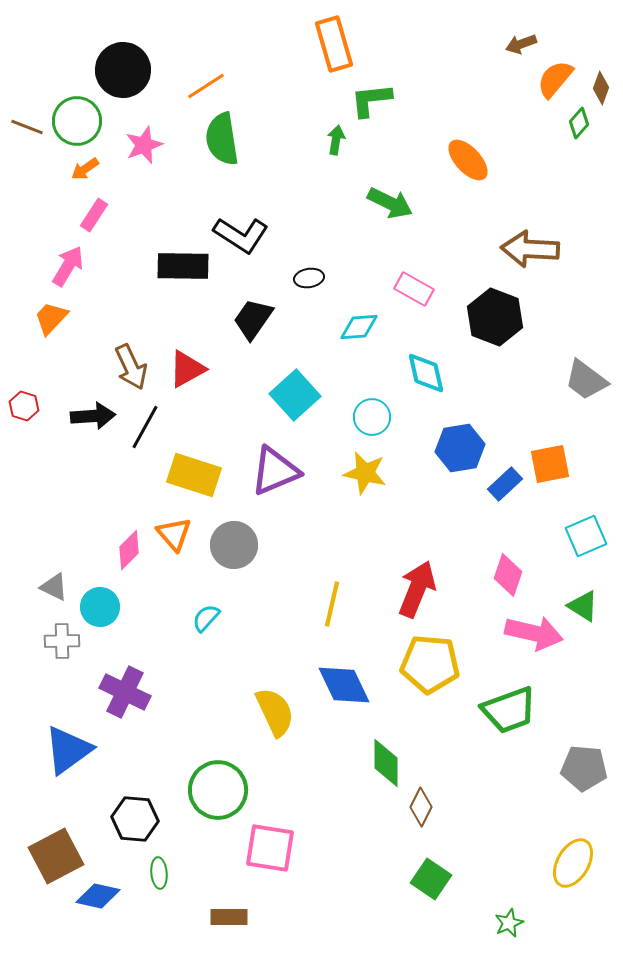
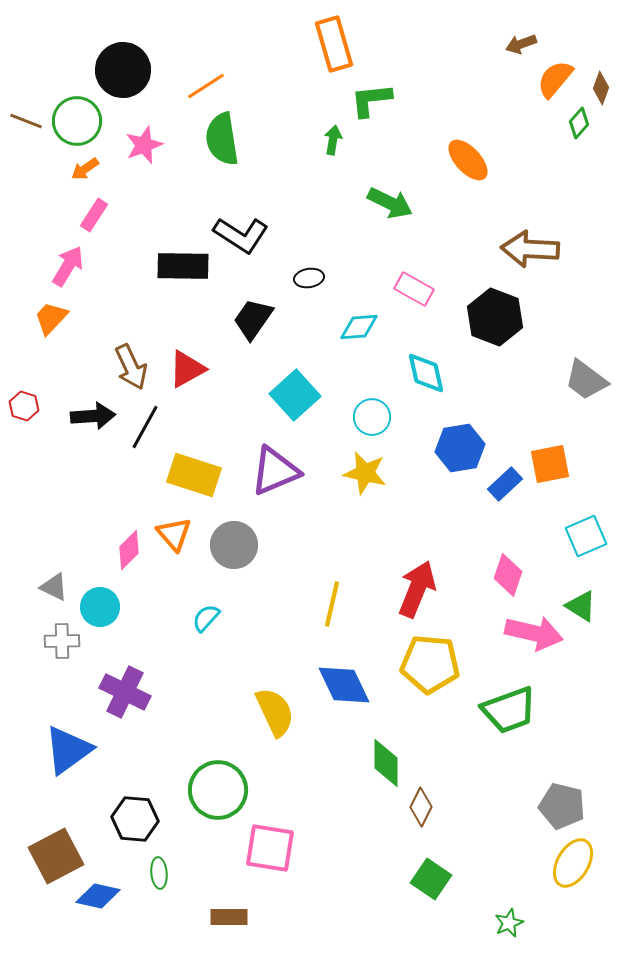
brown line at (27, 127): moved 1 px left, 6 px up
green arrow at (336, 140): moved 3 px left
green triangle at (583, 606): moved 2 px left
gray pentagon at (584, 768): moved 22 px left, 38 px down; rotated 9 degrees clockwise
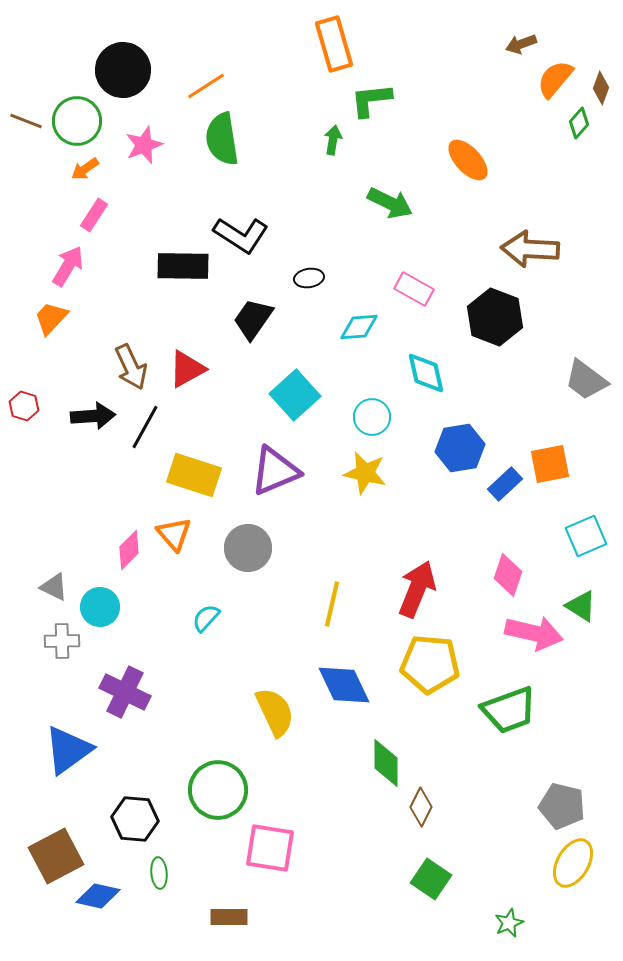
gray circle at (234, 545): moved 14 px right, 3 px down
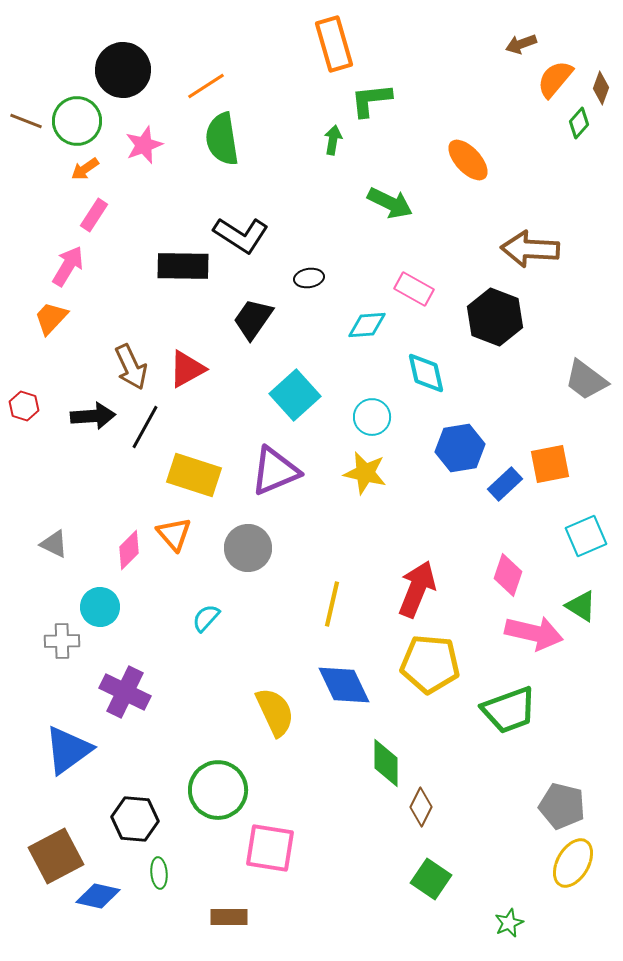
cyan diamond at (359, 327): moved 8 px right, 2 px up
gray triangle at (54, 587): moved 43 px up
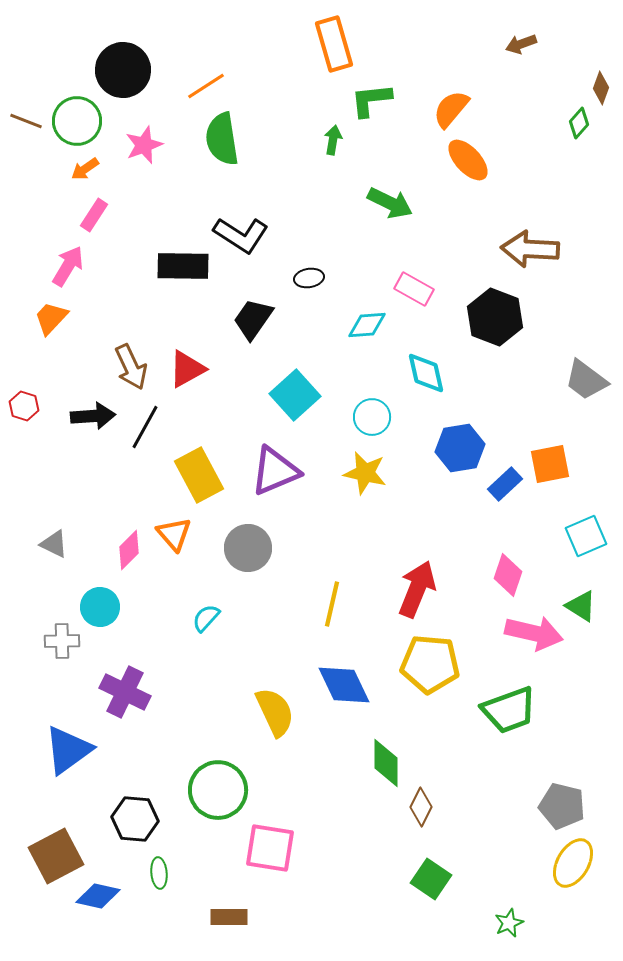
orange semicircle at (555, 79): moved 104 px left, 30 px down
yellow rectangle at (194, 475): moved 5 px right; rotated 44 degrees clockwise
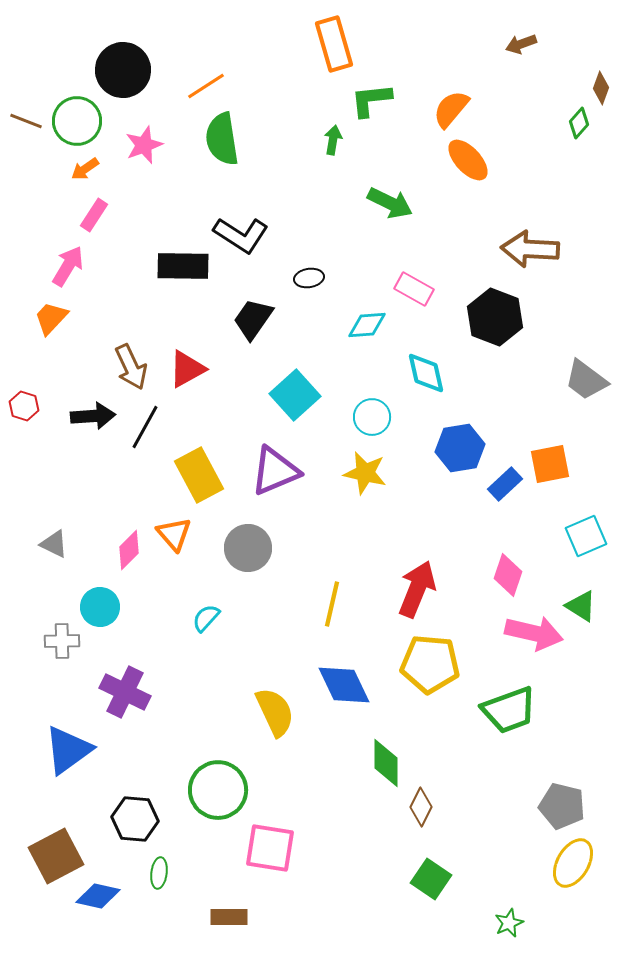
green ellipse at (159, 873): rotated 12 degrees clockwise
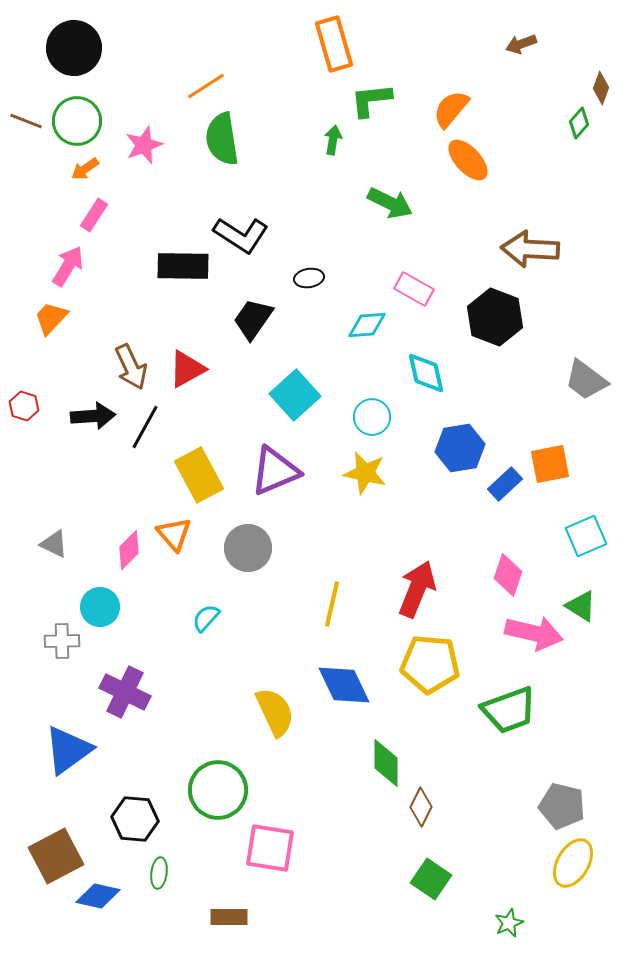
black circle at (123, 70): moved 49 px left, 22 px up
